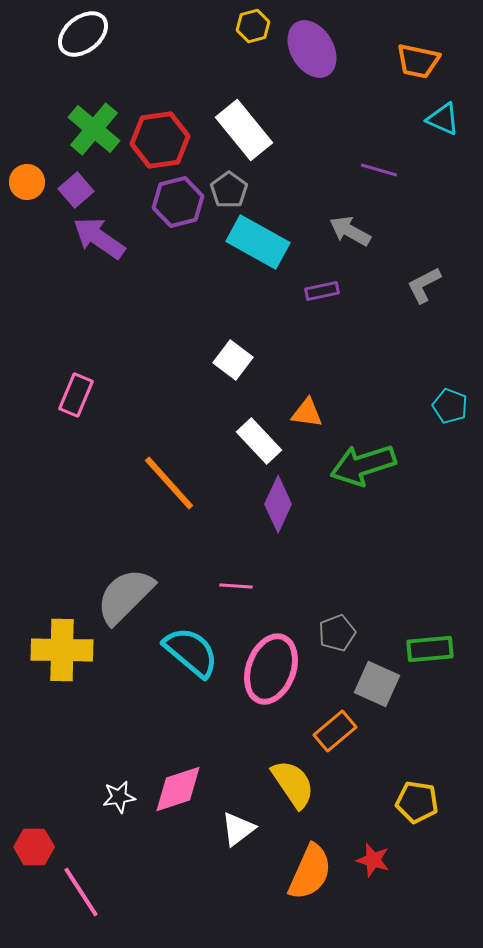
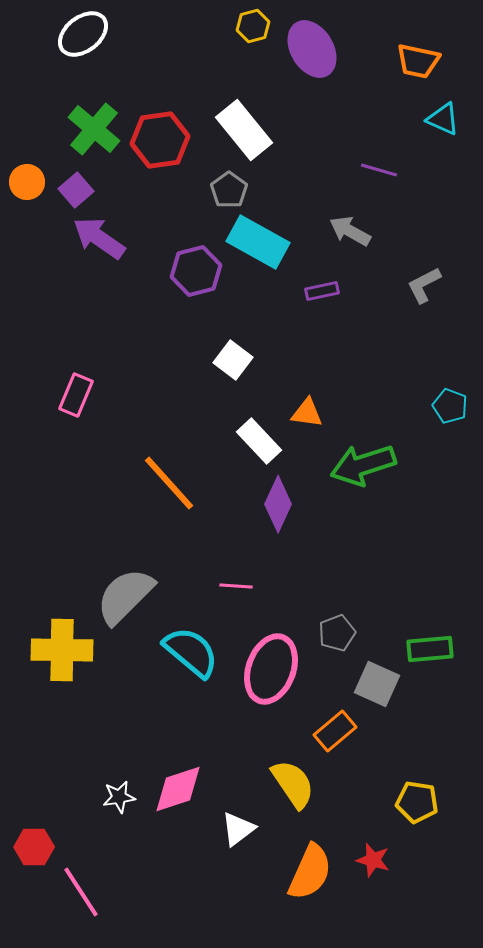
purple hexagon at (178, 202): moved 18 px right, 69 px down
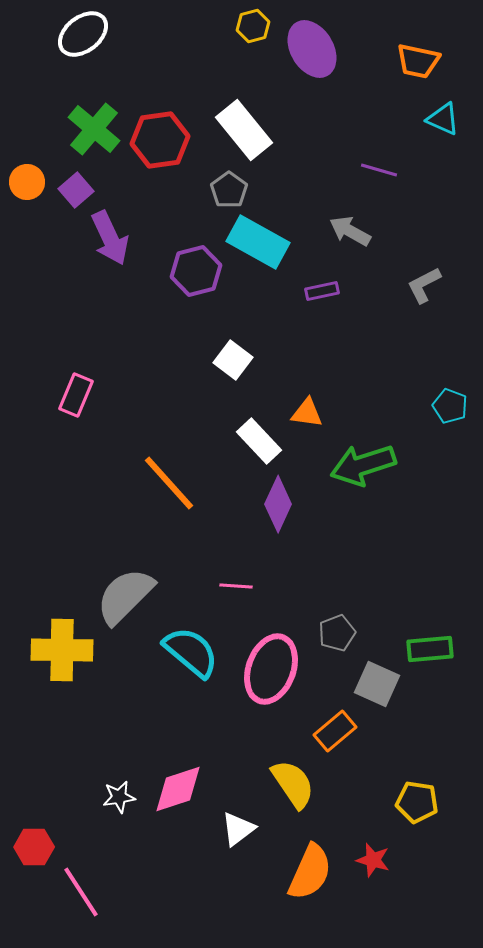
purple arrow at (99, 238): moved 11 px right; rotated 150 degrees counterclockwise
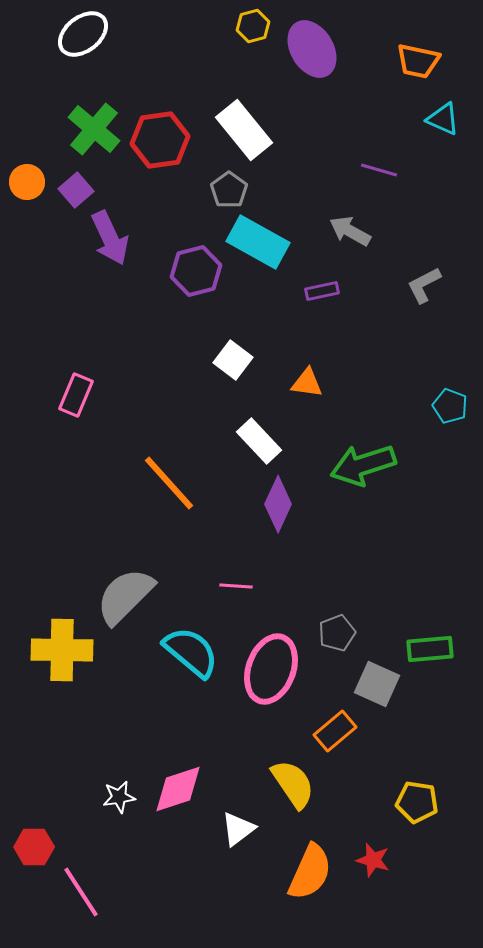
orange triangle at (307, 413): moved 30 px up
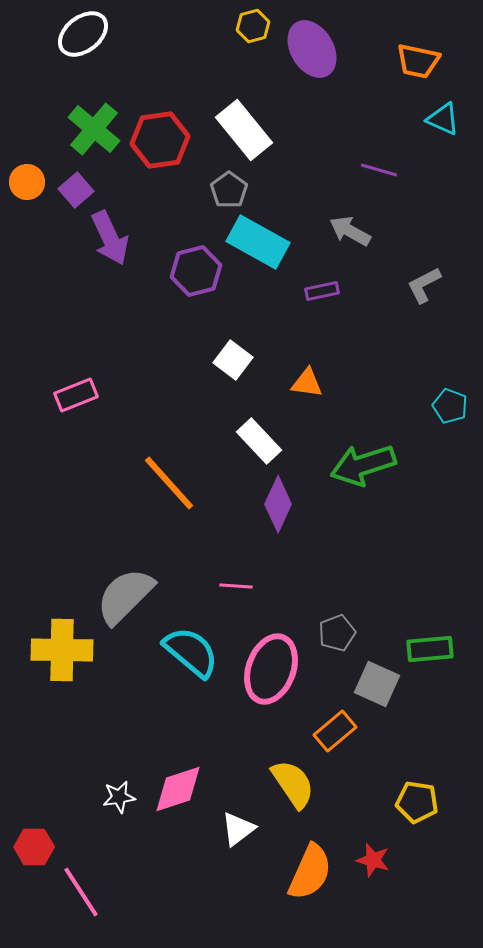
pink rectangle at (76, 395): rotated 45 degrees clockwise
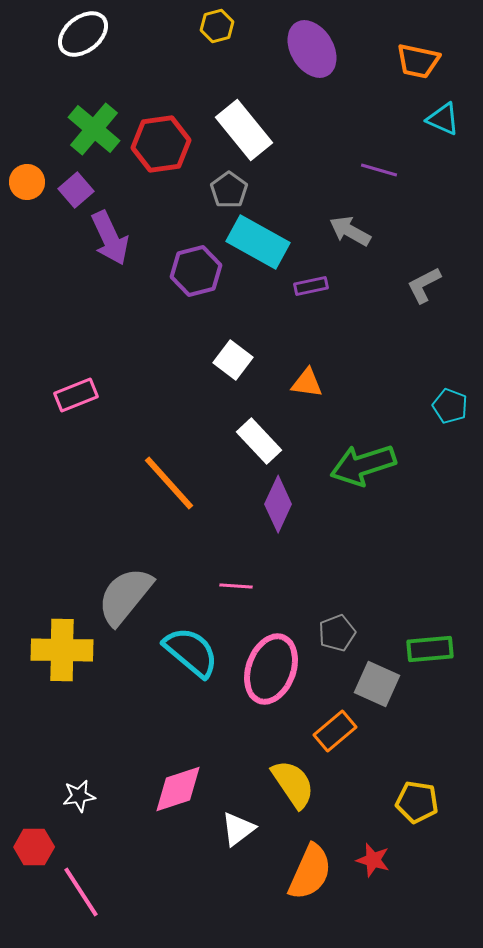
yellow hexagon at (253, 26): moved 36 px left
red hexagon at (160, 140): moved 1 px right, 4 px down
purple rectangle at (322, 291): moved 11 px left, 5 px up
gray semicircle at (125, 596): rotated 6 degrees counterclockwise
white star at (119, 797): moved 40 px left, 1 px up
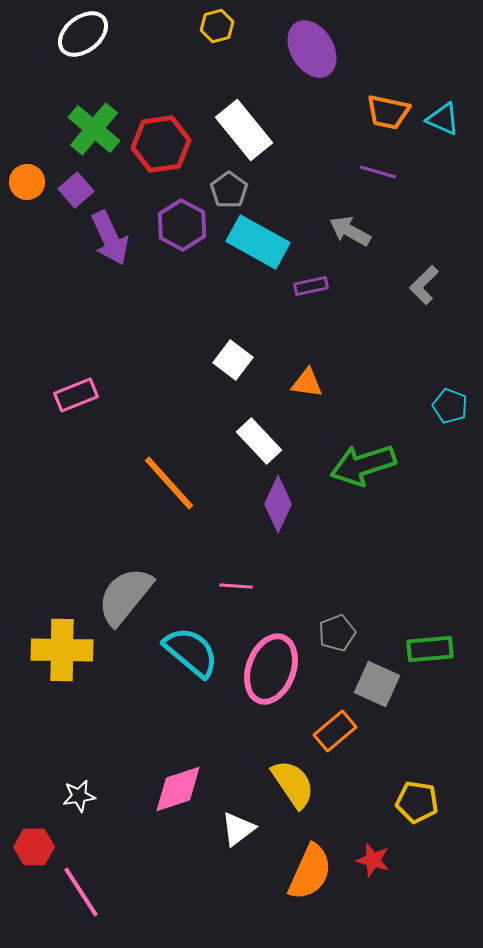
orange trapezoid at (418, 61): moved 30 px left, 51 px down
purple line at (379, 170): moved 1 px left, 2 px down
purple hexagon at (196, 271): moved 14 px left, 46 px up; rotated 18 degrees counterclockwise
gray L-shape at (424, 285): rotated 18 degrees counterclockwise
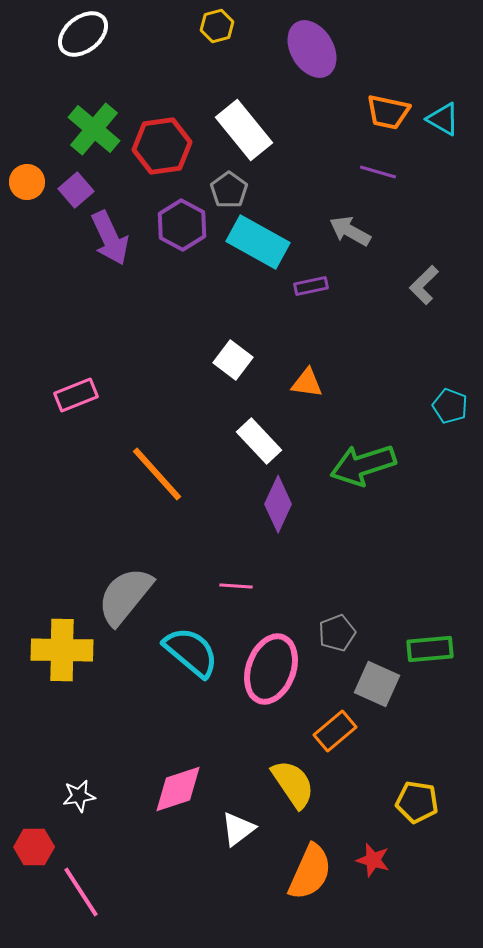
cyan triangle at (443, 119): rotated 6 degrees clockwise
red hexagon at (161, 144): moved 1 px right, 2 px down
orange line at (169, 483): moved 12 px left, 9 px up
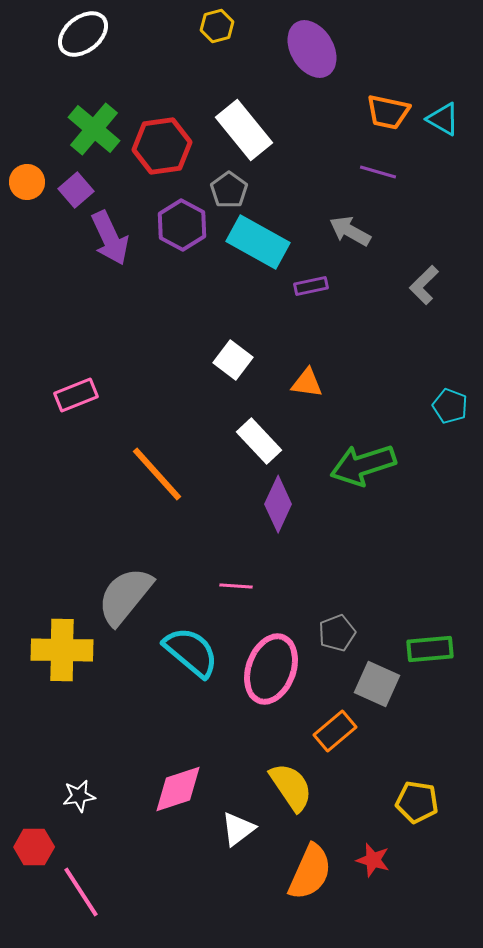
yellow semicircle at (293, 784): moved 2 px left, 3 px down
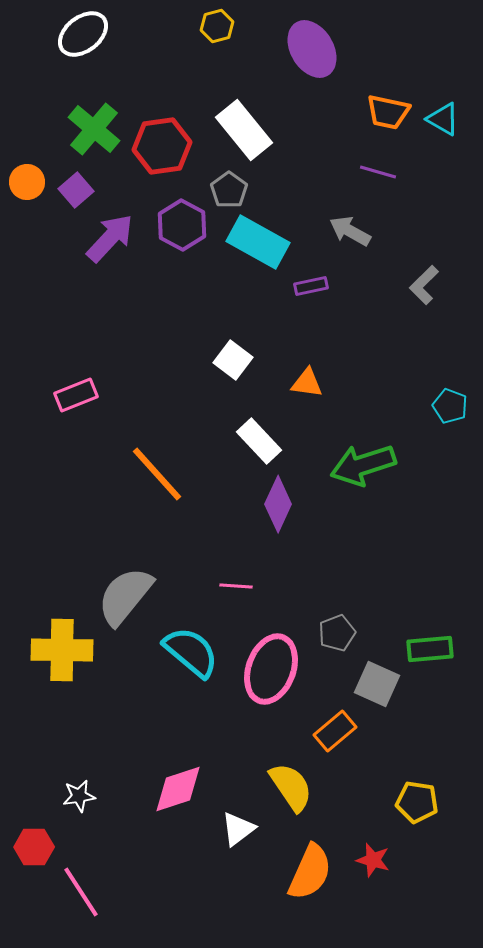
purple arrow at (110, 238): rotated 112 degrees counterclockwise
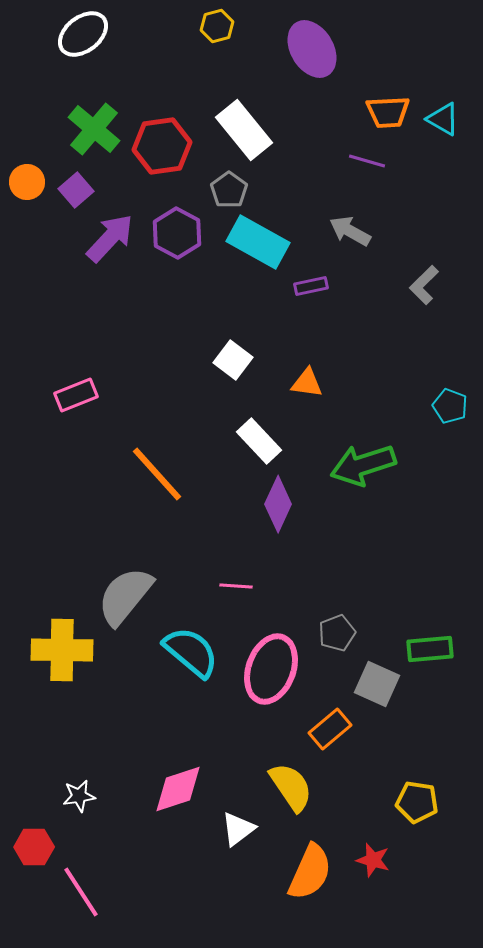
orange trapezoid at (388, 112): rotated 15 degrees counterclockwise
purple line at (378, 172): moved 11 px left, 11 px up
purple hexagon at (182, 225): moved 5 px left, 8 px down
orange rectangle at (335, 731): moved 5 px left, 2 px up
